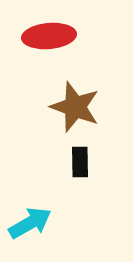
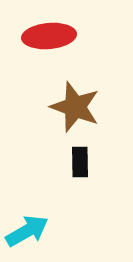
cyan arrow: moved 3 px left, 8 px down
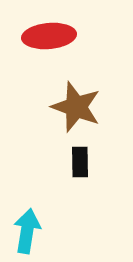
brown star: moved 1 px right
cyan arrow: rotated 51 degrees counterclockwise
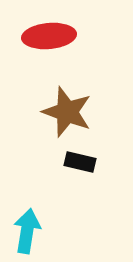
brown star: moved 9 px left, 5 px down
black rectangle: rotated 76 degrees counterclockwise
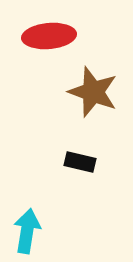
brown star: moved 26 px right, 20 px up
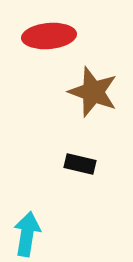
black rectangle: moved 2 px down
cyan arrow: moved 3 px down
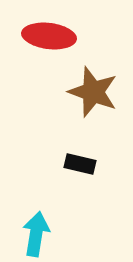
red ellipse: rotated 12 degrees clockwise
cyan arrow: moved 9 px right
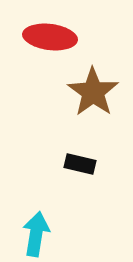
red ellipse: moved 1 px right, 1 px down
brown star: rotated 15 degrees clockwise
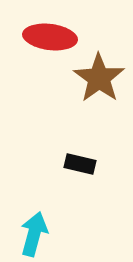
brown star: moved 6 px right, 14 px up
cyan arrow: moved 2 px left; rotated 6 degrees clockwise
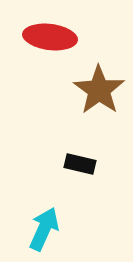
brown star: moved 12 px down
cyan arrow: moved 10 px right, 5 px up; rotated 9 degrees clockwise
